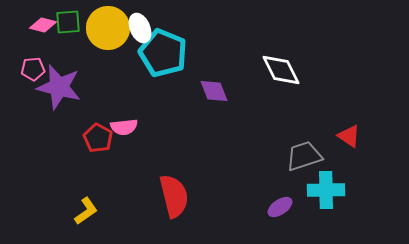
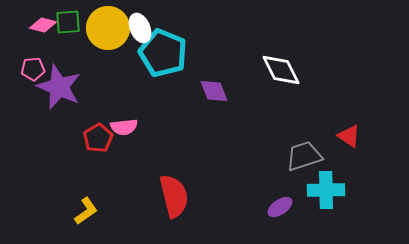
purple star: rotated 9 degrees clockwise
red pentagon: rotated 12 degrees clockwise
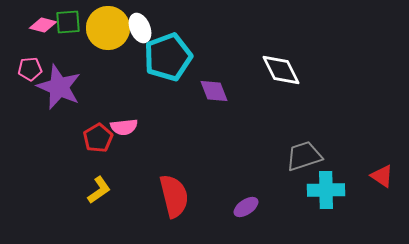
cyan pentagon: moved 5 px right, 4 px down; rotated 30 degrees clockwise
pink pentagon: moved 3 px left
red triangle: moved 33 px right, 40 px down
purple ellipse: moved 34 px left
yellow L-shape: moved 13 px right, 21 px up
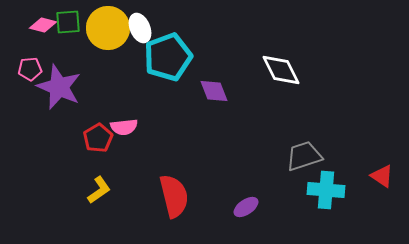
cyan cross: rotated 6 degrees clockwise
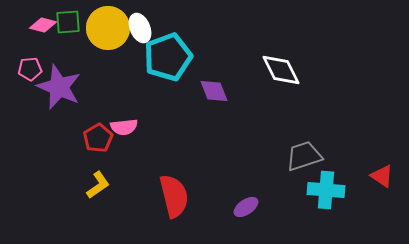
yellow L-shape: moved 1 px left, 5 px up
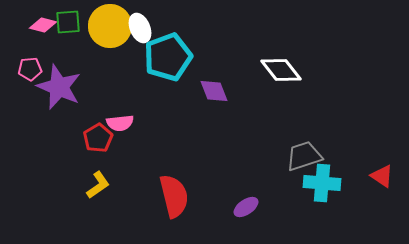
yellow circle: moved 2 px right, 2 px up
white diamond: rotated 12 degrees counterclockwise
pink semicircle: moved 4 px left, 4 px up
cyan cross: moved 4 px left, 7 px up
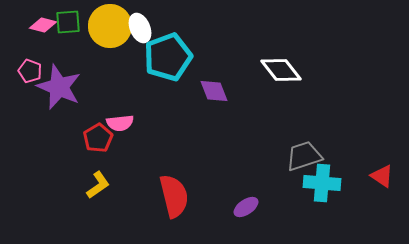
pink pentagon: moved 2 px down; rotated 25 degrees clockwise
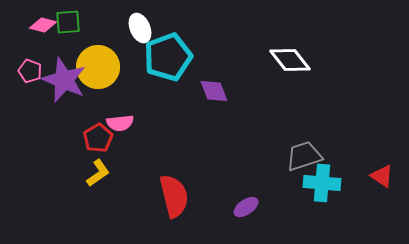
yellow circle: moved 12 px left, 41 px down
white diamond: moved 9 px right, 10 px up
purple star: moved 5 px right, 7 px up
yellow L-shape: moved 12 px up
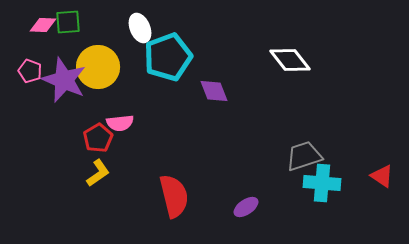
pink diamond: rotated 12 degrees counterclockwise
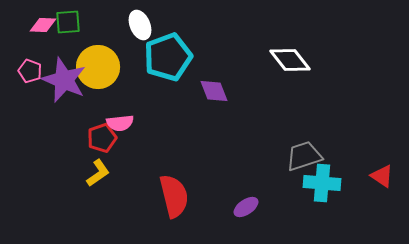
white ellipse: moved 3 px up
red pentagon: moved 4 px right; rotated 12 degrees clockwise
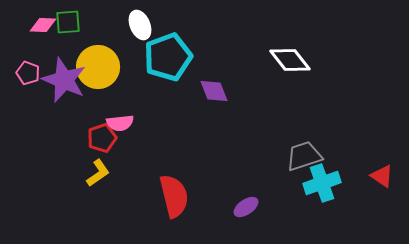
pink pentagon: moved 2 px left, 2 px down
cyan cross: rotated 24 degrees counterclockwise
